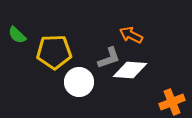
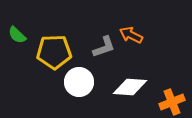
gray L-shape: moved 5 px left, 11 px up
white diamond: moved 17 px down
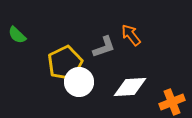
orange arrow: rotated 25 degrees clockwise
yellow pentagon: moved 11 px right, 11 px down; rotated 24 degrees counterclockwise
white diamond: rotated 8 degrees counterclockwise
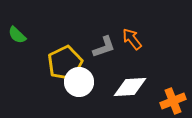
orange arrow: moved 1 px right, 4 px down
orange cross: moved 1 px right, 1 px up
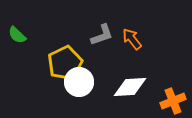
gray L-shape: moved 2 px left, 12 px up
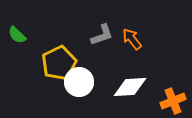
yellow pentagon: moved 6 px left
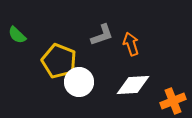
orange arrow: moved 1 px left, 5 px down; rotated 20 degrees clockwise
yellow pentagon: moved 2 px up; rotated 24 degrees counterclockwise
white diamond: moved 3 px right, 2 px up
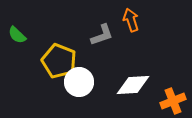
orange arrow: moved 24 px up
